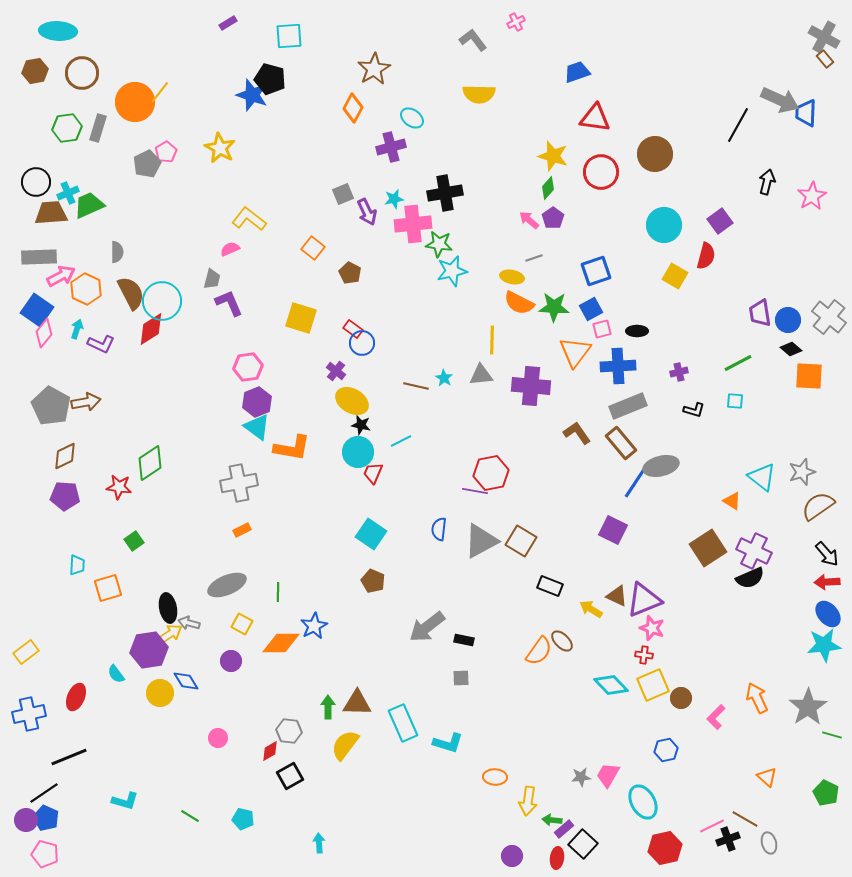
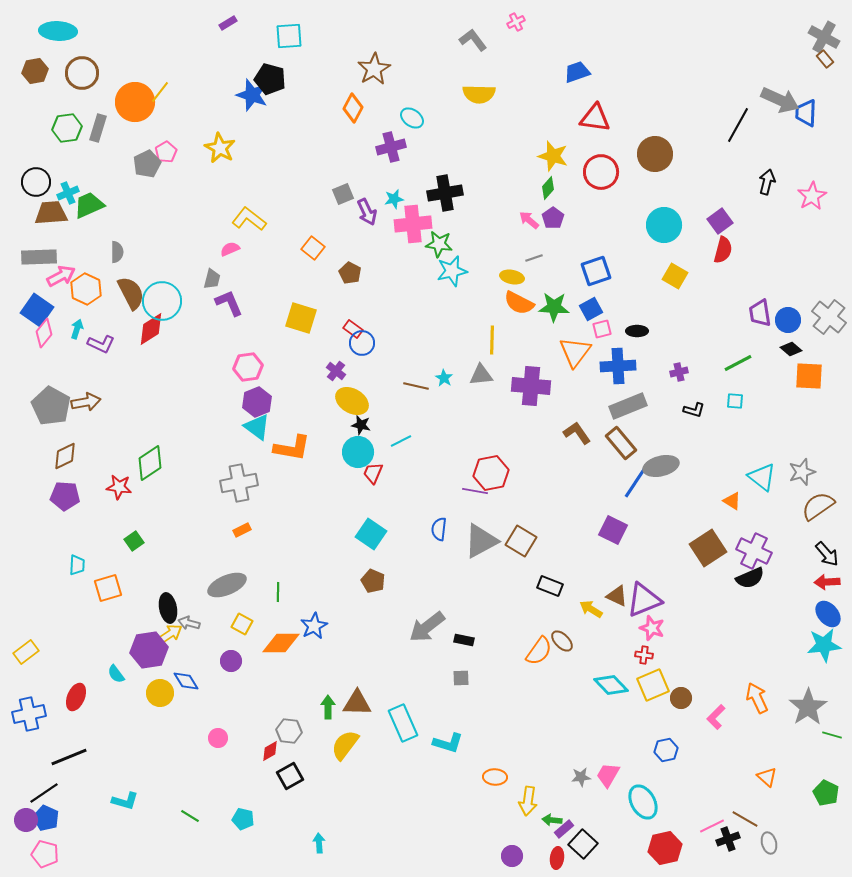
red semicircle at (706, 256): moved 17 px right, 6 px up
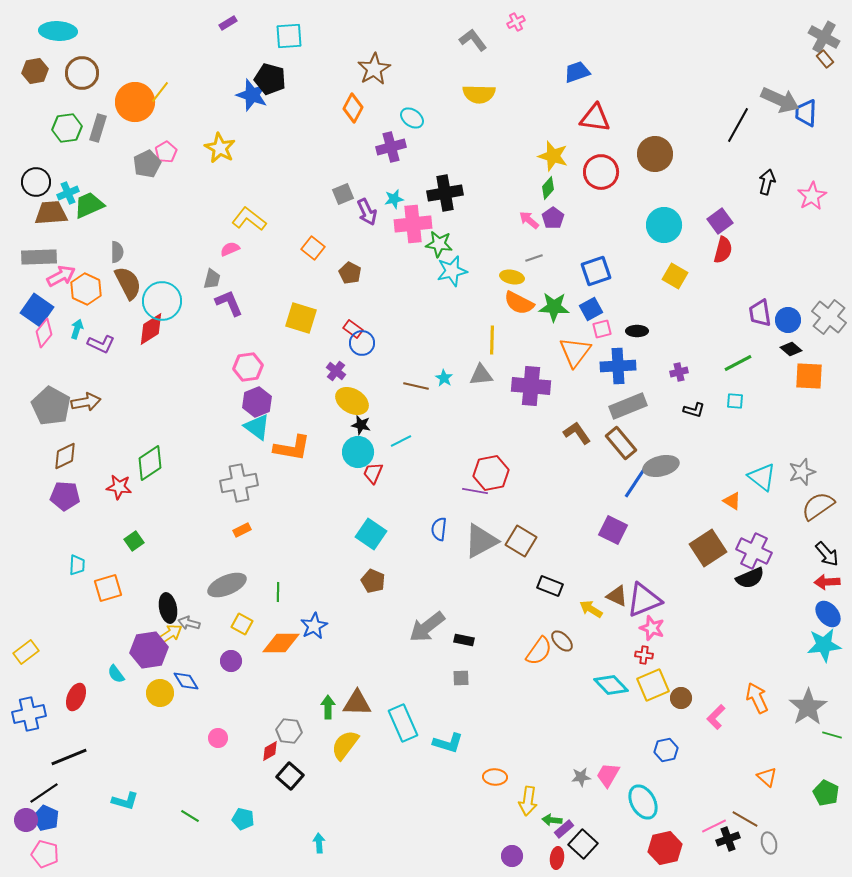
brown semicircle at (131, 293): moved 3 px left, 10 px up
black square at (290, 776): rotated 20 degrees counterclockwise
pink line at (712, 826): moved 2 px right
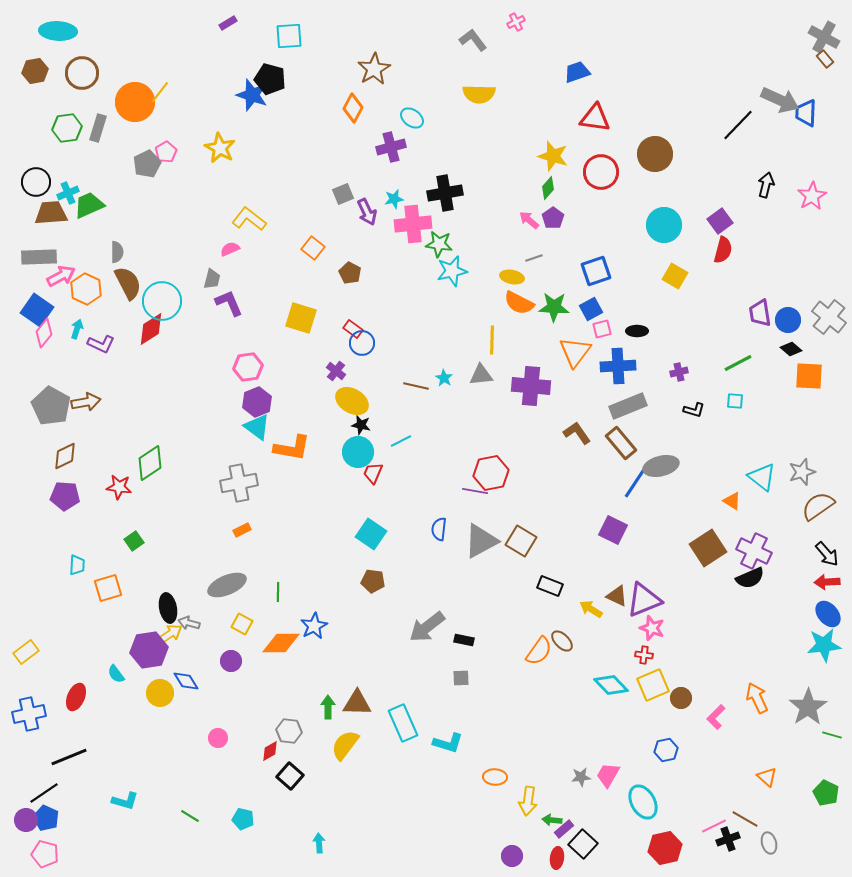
black line at (738, 125): rotated 15 degrees clockwise
black arrow at (767, 182): moved 1 px left, 3 px down
brown pentagon at (373, 581): rotated 15 degrees counterclockwise
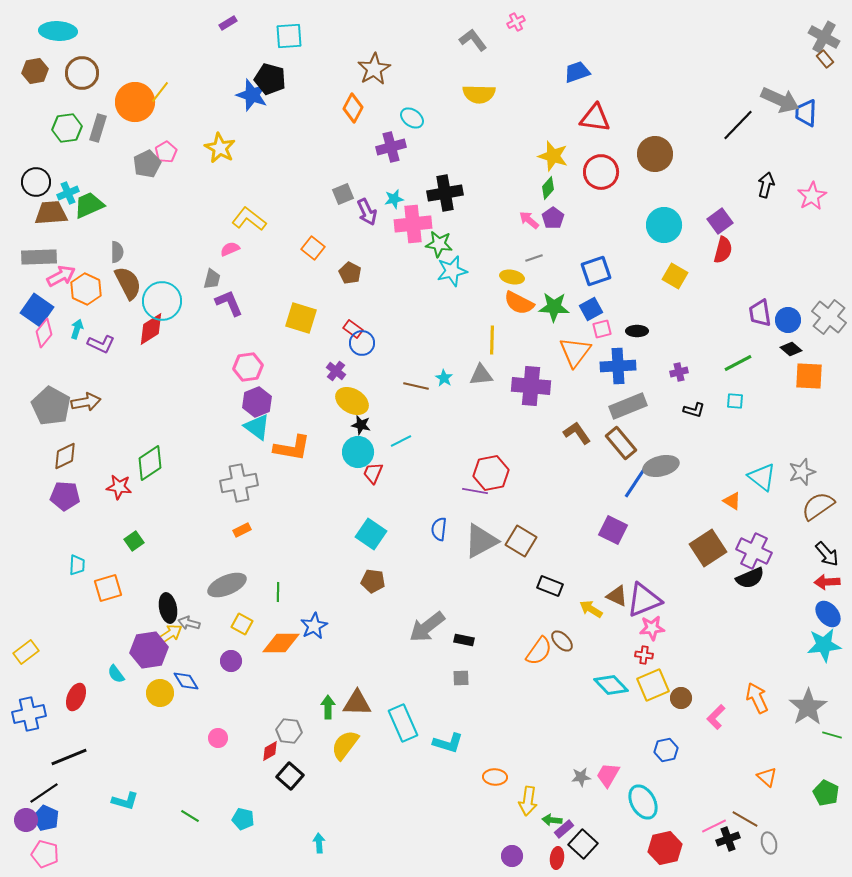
pink star at (652, 628): rotated 25 degrees counterclockwise
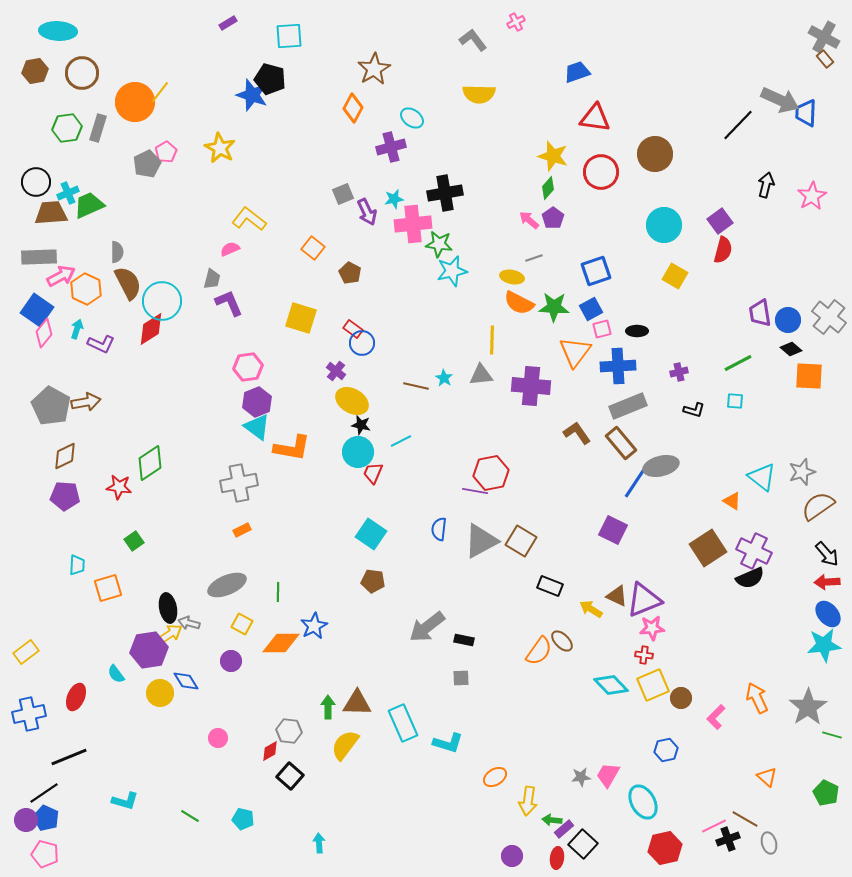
orange ellipse at (495, 777): rotated 35 degrees counterclockwise
